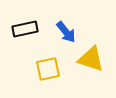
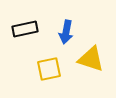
blue arrow: rotated 50 degrees clockwise
yellow square: moved 1 px right
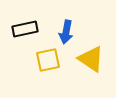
yellow triangle: rotated 16 degrees clockwise
yellow square: moved 1 px left, 9 px up
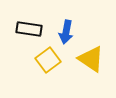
black rectangle: moved 4 px right; rotated 20 degrees clockwise
yellow square: rotated 25 degrees counterclockwise
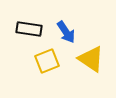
blue arrow: rotated 45 degrees counterclockwise
yellow square: moved 1 px left, 1 px down; rotated 15 degrees clockwise
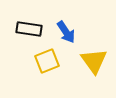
yellow triangle: moved 3 px right, 2 px down; rotated 20 degrees clockwise
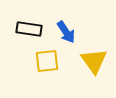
yellow square: rotated 15 degrees clockwise
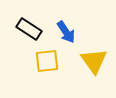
black rectangle: rotated 25 degrees clockwise
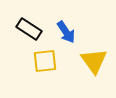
yellow square: moved 2 px left
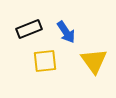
black rectangle: rotated 55 degrees counterclockwise
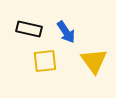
black rectangle: rotated 35 degrees clockwise
